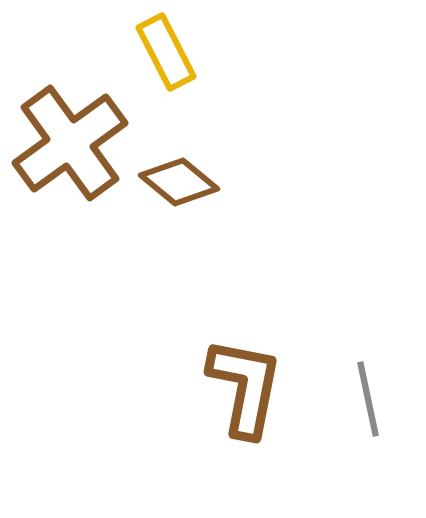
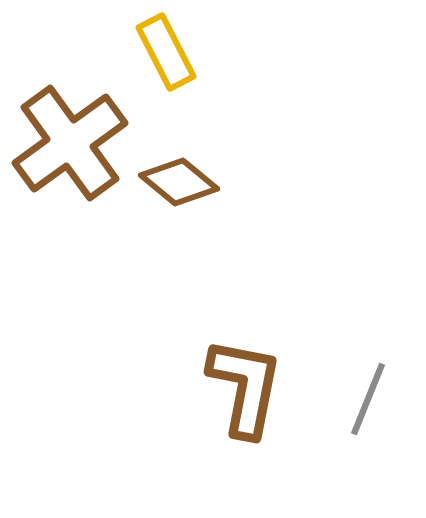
gray line: rotated 34 degrees clockwise
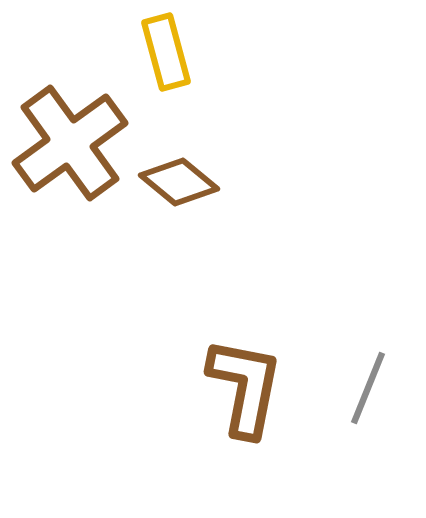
yellow rectangle: rotated 12 degrees clockwise
gray line: moved 11 px up
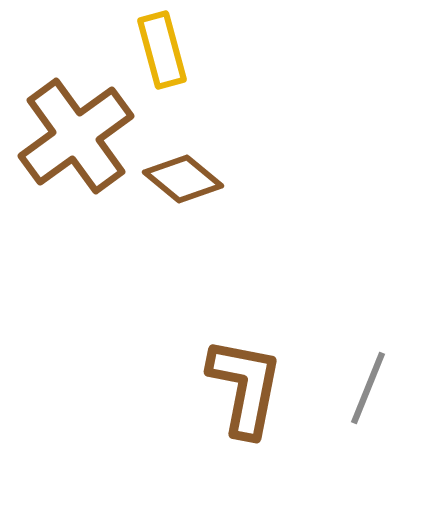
yellow rectangle: moved 4 px left, 2 px up
brown cross: moved 6 px right, 7 px up
brown diamond: moved 4 px right, 3 px up
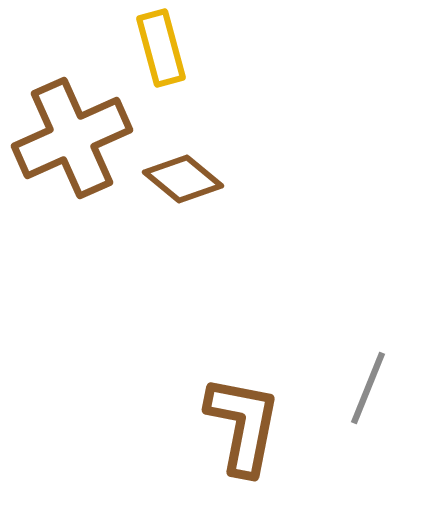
yellow rectangle: moved 1 px left, 2 px up
brown cross: moved 4 px left, 2 px down; rotated 12 degrees clockwise
brown L-shape: moved 2 px left, 38 px down
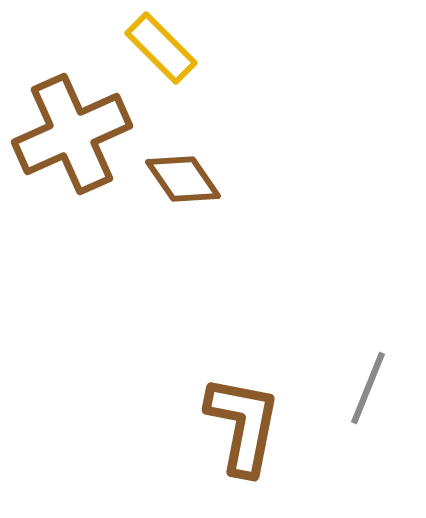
yellow rectangle: rotated 30 degrees counterclockwise
brown cross: moved 4 px up
brown diamond: rotated 16 degrees clockwise
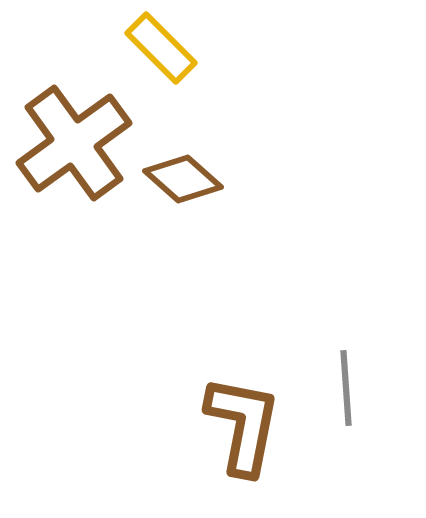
brown cross: moved 2 px right, 9 px down; rotated 12 degrees counterclockwise
brown diamond: rotated 14 degrees counterclockwise
gray line: moved 22 px left; rotated 26 degrees counterclockwise
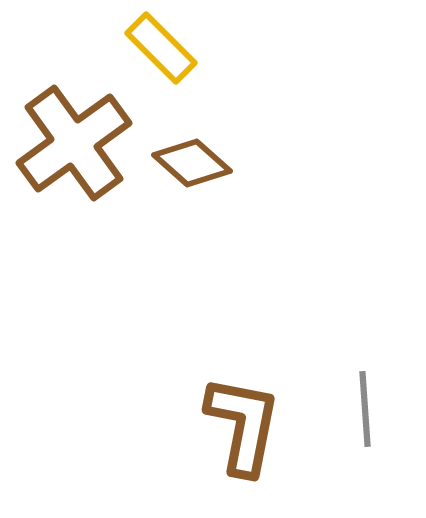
brown diamond: moved 9 px right, 16 px up
gray line: moved 19 px right, 21 px down
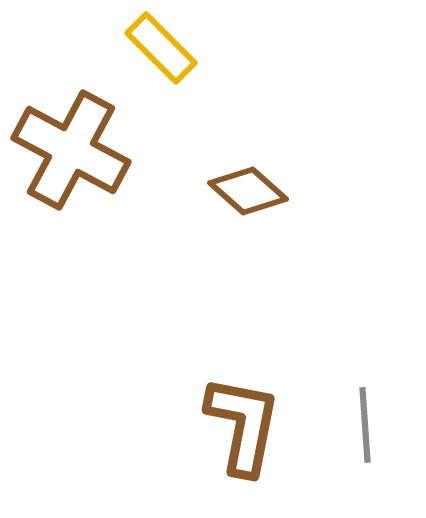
brown cross: moved 3 px left, 7 px down; rotated 26 degrees counterclockwise
brown diamond: moved 56 px right, 28 px down
gray line: moved 16 px down
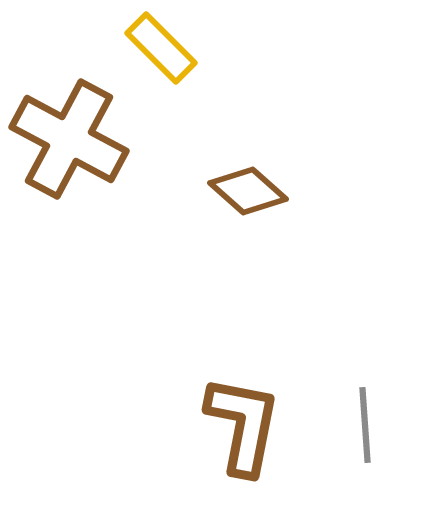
brown cross: moved 2 px left, 11 px up
